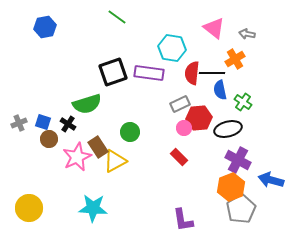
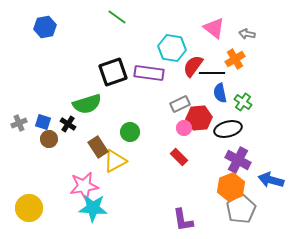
red semicircle: moved 1 px right, 7 px up; rotated 30 degrees clockwise
blue semicircle: moved 3 px down
pink star: moved 7 px right, 29 px down; rotated 16 degrees clockwise
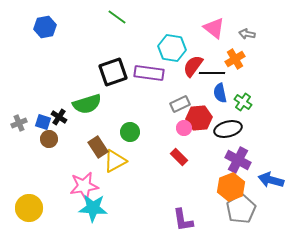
black cross: moved 9 px left, 7 px up
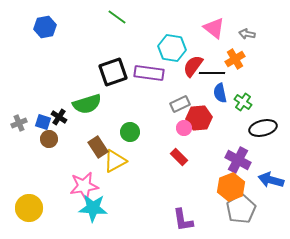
black ellipse: moved 35 px right, 1 px up
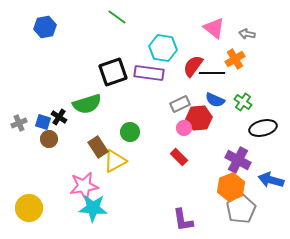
cyan hexagon: moved 9 px left
blue semicircle: moved 5 px left, 7 px down; rotated 54 degrees counterclockwise
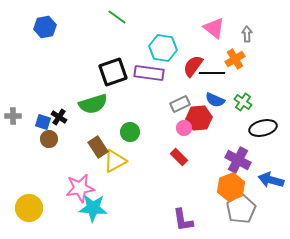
gray arrow: rotated 77 degrees clockwise
green semicircle: moved 6 px right
gray cross: moved 6 px left, 7 px up; rotated 21 degrees clockwise
pink star: moved 4 px left, 2 px down
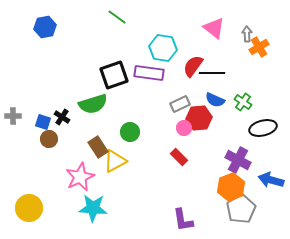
orange cross: moved 24 px right, 12 px up
black square: moved 1 px right, 3 px down
black cross: moved 3 px right
pink star: moved 11 px up; rotated 16 degrees counterclockwise
